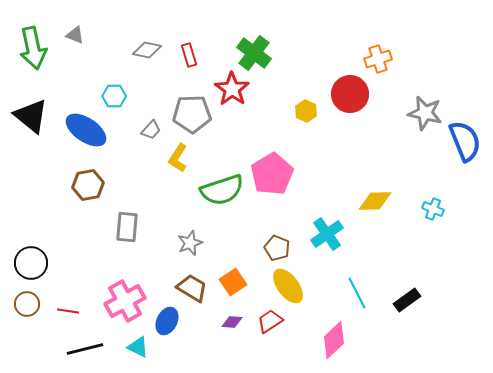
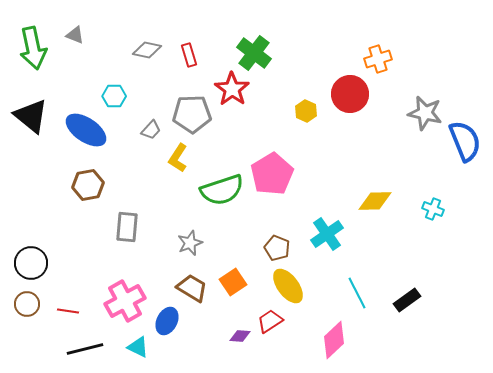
purple diamond at (232, 322): moved 8 px right, 14 px down
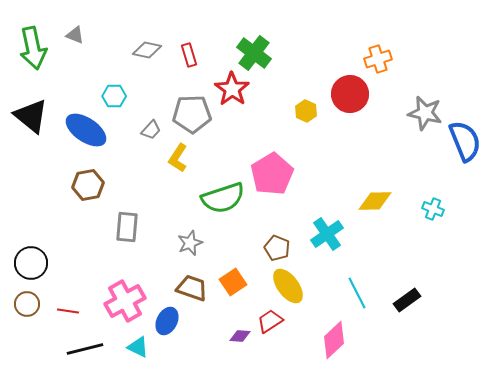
green semicircle at (222, 190): moved 1 px right, 8 px down
brown trapezoid at (192, 288): rotated 12 degrees counterclockwise
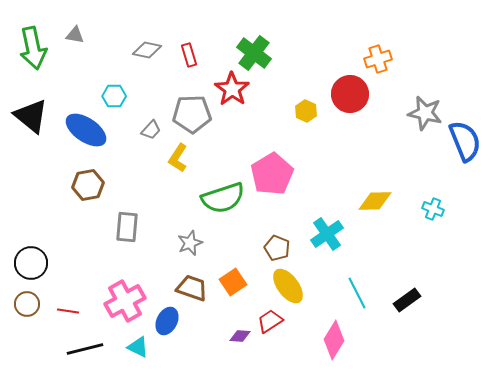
gray triangle at (75, 35): rotated 12 degrees counterclockwise
pink diamond at (334, 340): rotated 15 degrees counterclockwise
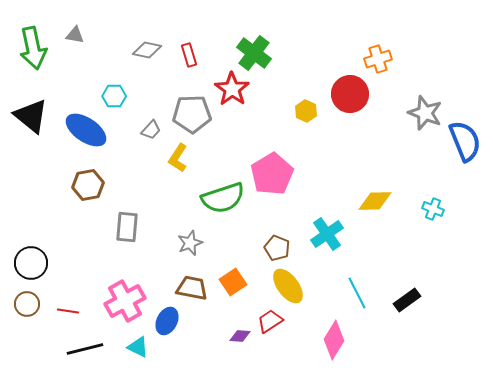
gray star at (425, 113): rotated 8 degrees clockwise
brown trapezoid at (192, 288): rotated 8 degrees counterclockwise
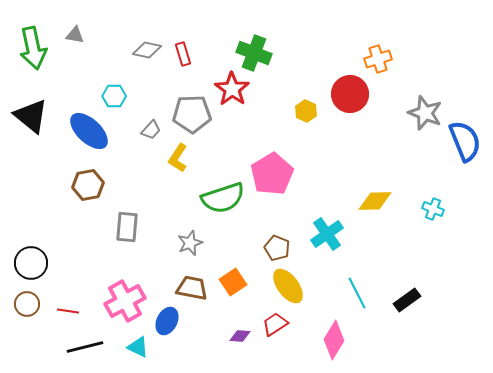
green cross at (254, 53): rotated 16 degrees counterclockwise
red rectangle at (189, 55): moved 6 px left, 1 px up
blue ellipse at (86, 130): moved 3 px right, 1 px down; rotated 9 degrees clockwise
red trapezoid at (270, 321): moved 5 px right, 3 px down
black line at (85, 349): moved 2 px up
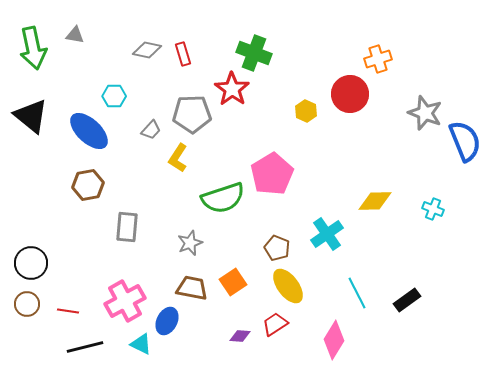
cyan triangle at (138, 347): moved 3 px right, 3 px up
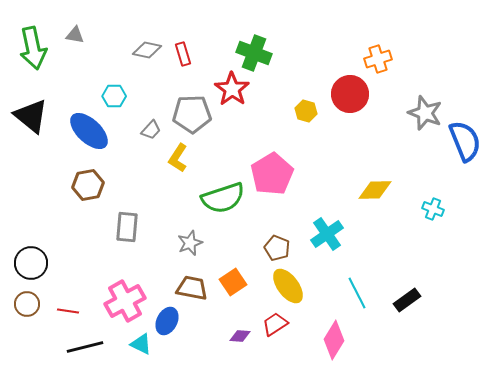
yellow hexagon at (306, 111): rotated 10 degrees counterclockwise
yellow diamond at (375, 201): moved 11 px up
